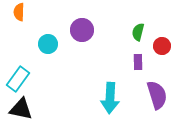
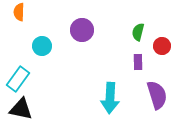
cyan circle: moved 6 px left, 2 px down
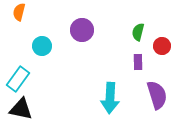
orange semicircle: rotated 12 degrees clockwise
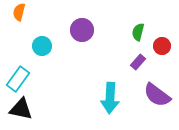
purple rectangle: rotated 42 degrees clockwise
purple semicircle: rotated 144 degrees clockwise
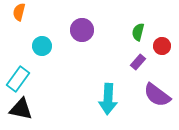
cyan arrow: moved 2 px left, 1 px down
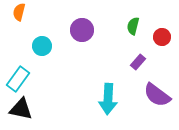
green semicircle: moved 5 px left, 6 px up
red circle: moved 9 px up
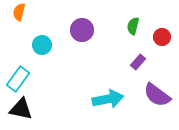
cyan circle: moved 1 px up
cyan arrow: rotated 104 degrees counterclockwise
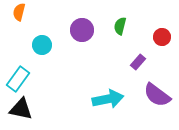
green semicircle: moved 13 px left
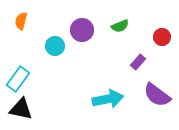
orange semicircle: moved 2 px right, 9 px down
green semicircle: rotated 126 degrees counterclockwise
cyan circle: moved 13 px right, 1 px down
